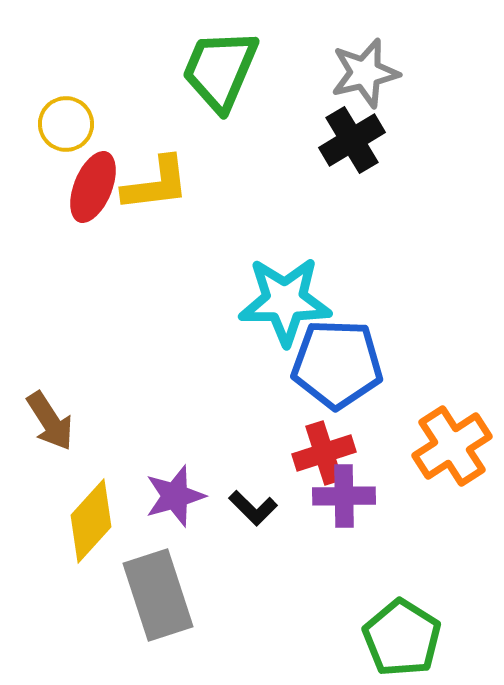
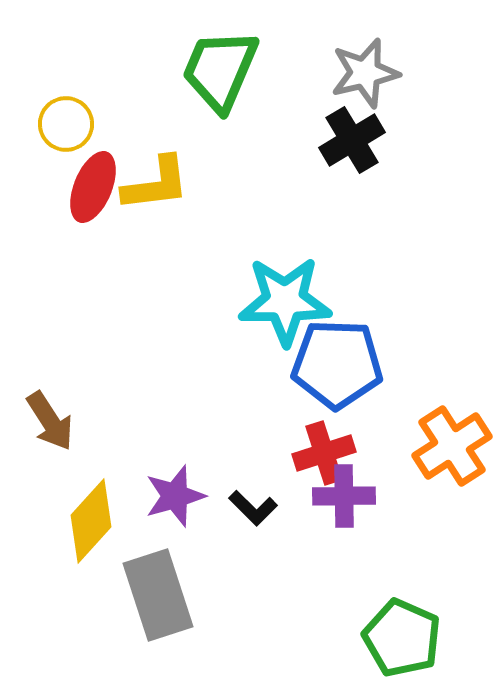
green pentagon: rotated 8 degrees counterclockwise
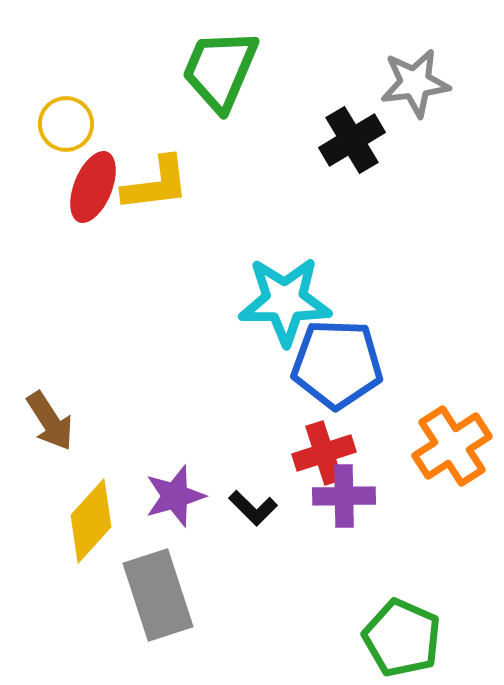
gray star: moved 50 px right, 10 px down; rotated 6 degrees clockwise
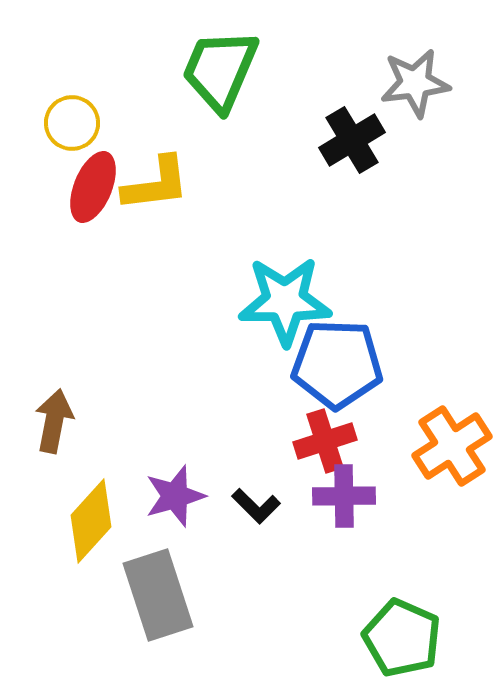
yellow circle: moved 6 px right, 1 px up
brown arrow: moved 4 px right; rotated 136 degrees counterclockwise
red cross: moved 1 px right, 12 px up
black L-shape: moved 3 px right, 2 px up
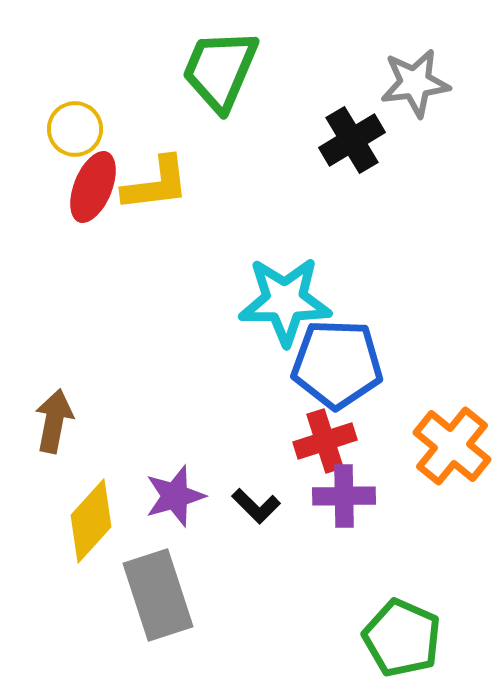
yellow circle: moved 3 px right, 6 px down
orange cross: rotated 18 degrees counterclockwise
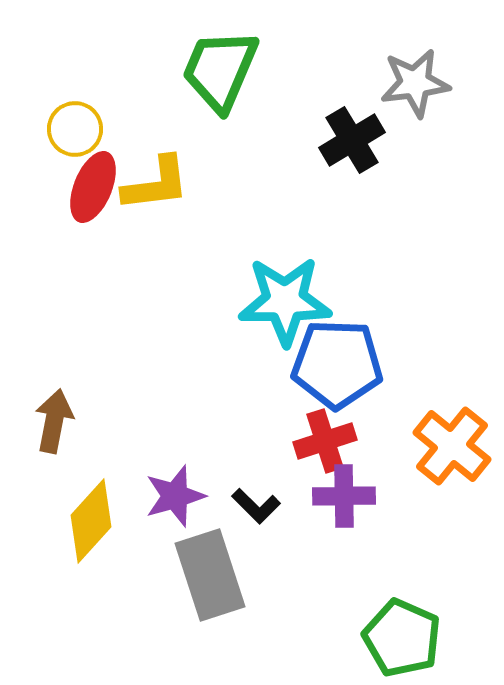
gray rectangle: moved 52 px right, 20 px up
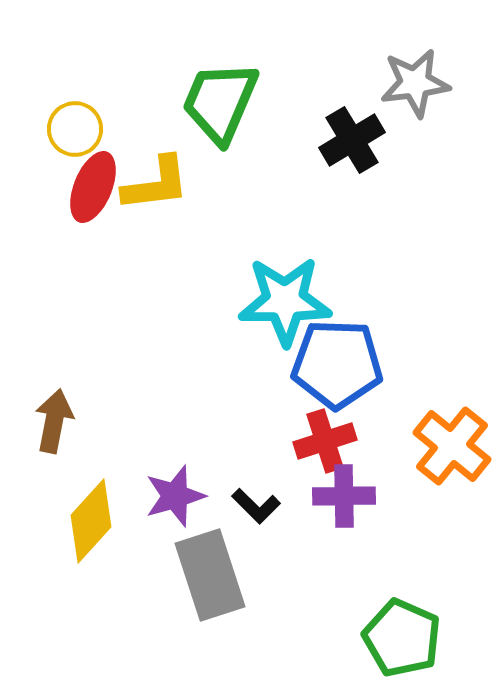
green trapezoid: moved 32 px down
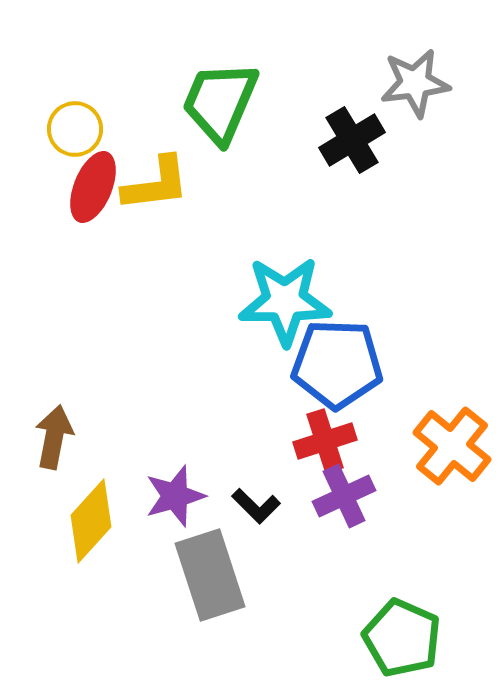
brown arrow: moved 16 px down
purple cross: rotated 24 degrees counterclockwise
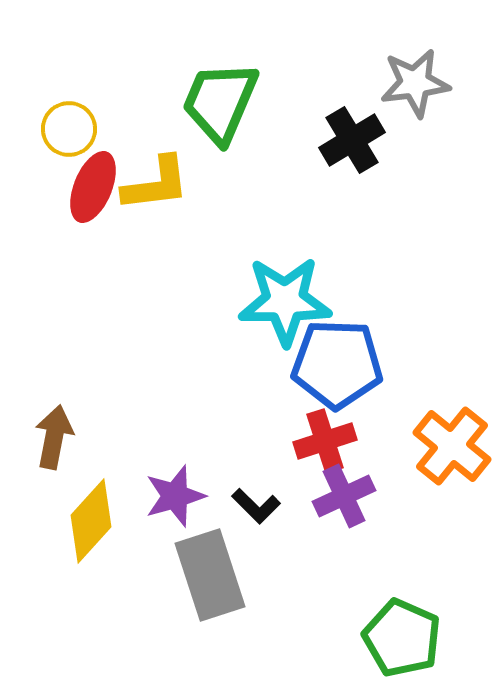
yellow circle: moved 6 px left
